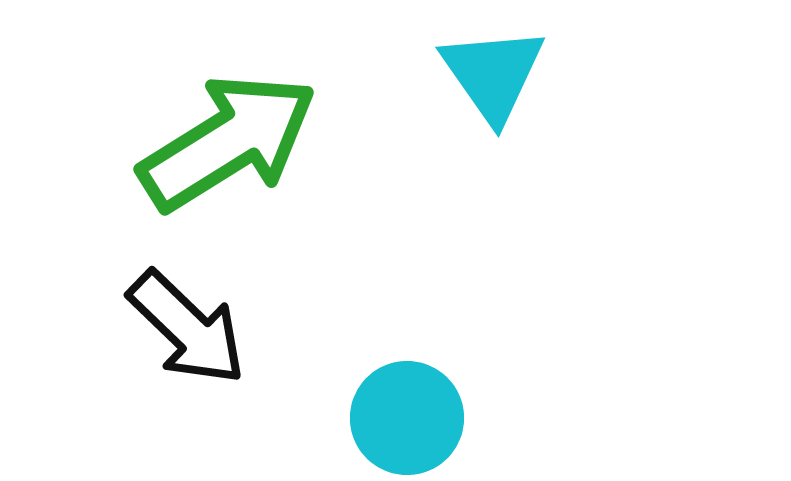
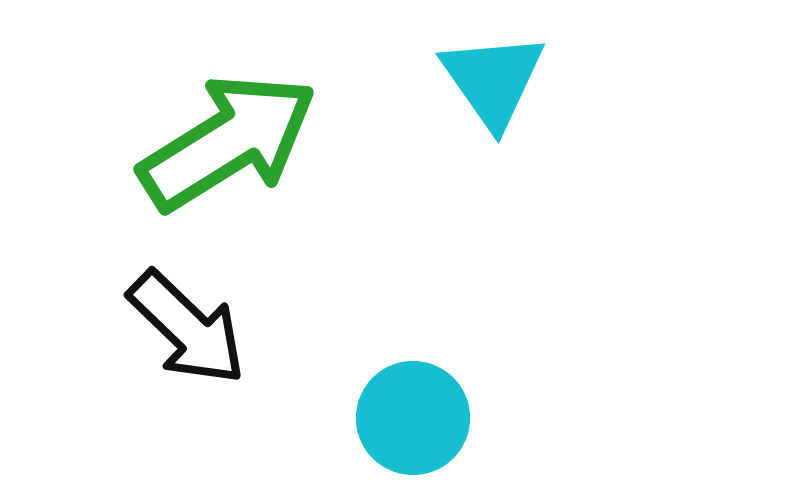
cyan triangle: moved 6 px down
cyan circle: moved 6 px right
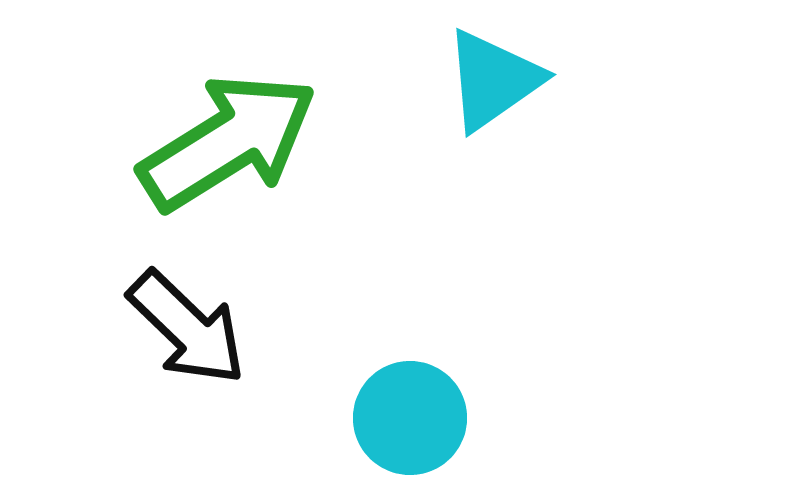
cyan triangle: rotated 30 degrees clockwise
cyan circle: moved 3 px left
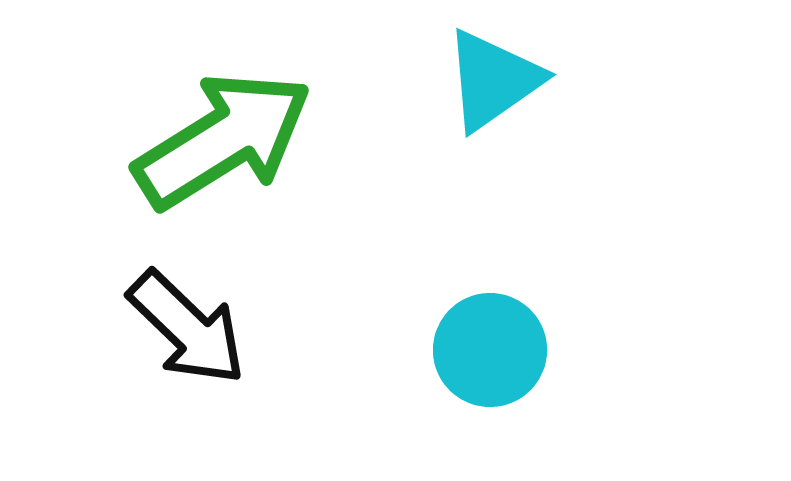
green arrow: moved 5 px left, 2 px up
cyan circle: moved 80 px right, 68 px up
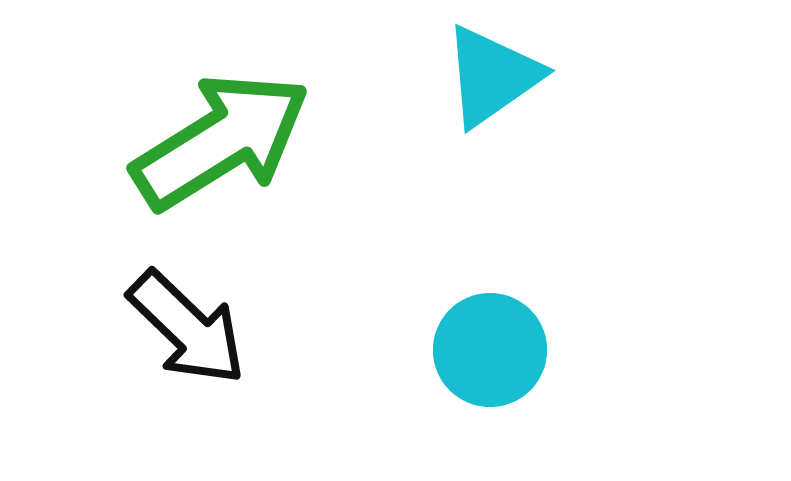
cyan triangle: moved 1 px left, 4 px up
green arrow: moved 2 px left, 1 px down
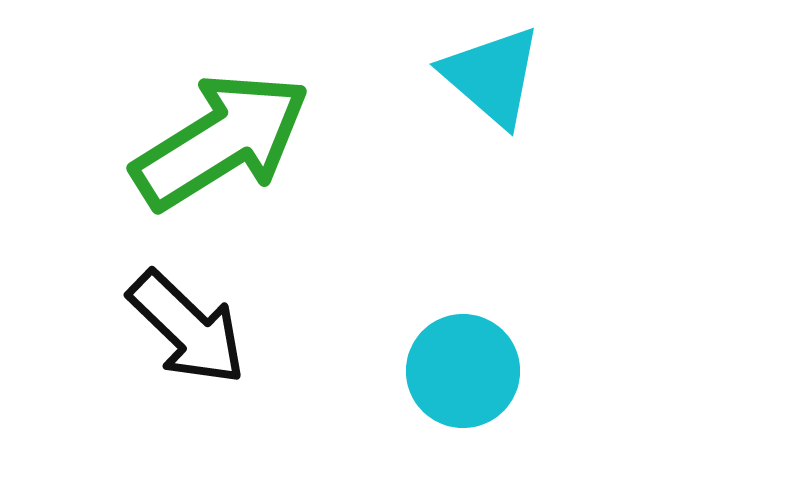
cyan triangle: rotated 44 degrees counterclockwise
cyan circle: moved 27 px left, 21 px down
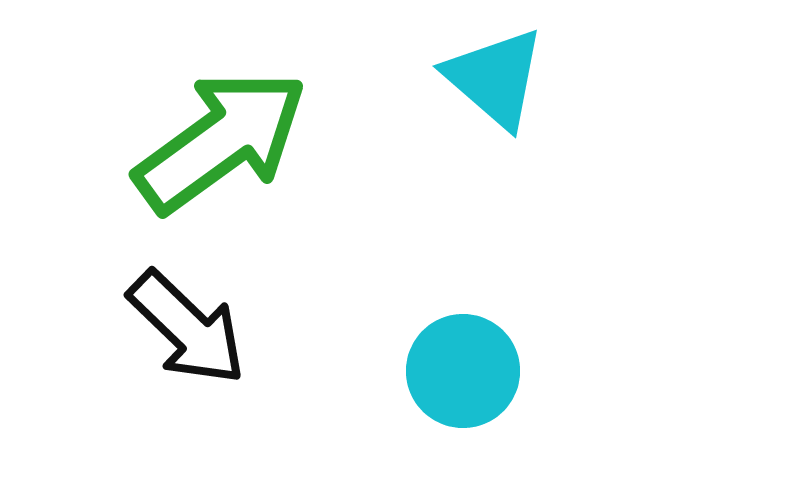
cyan triangle: moved 3 px right, 2 px down
green arrow: rotated 4 degrees counterclockwise
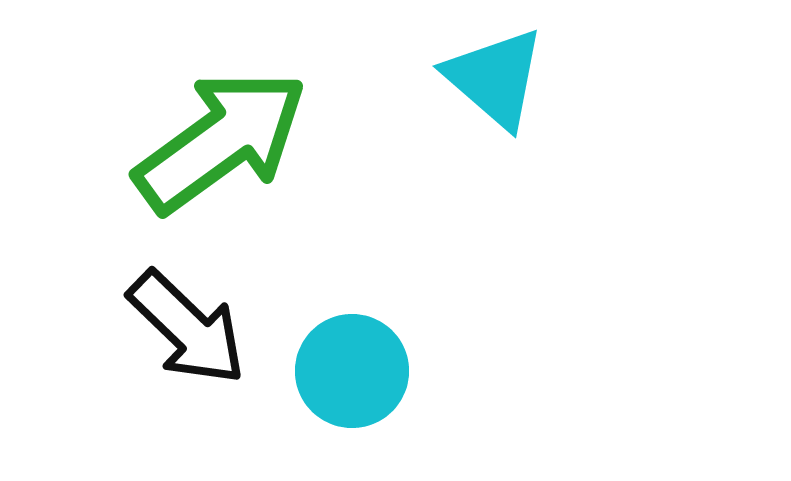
cyan circle: moved 111 px left
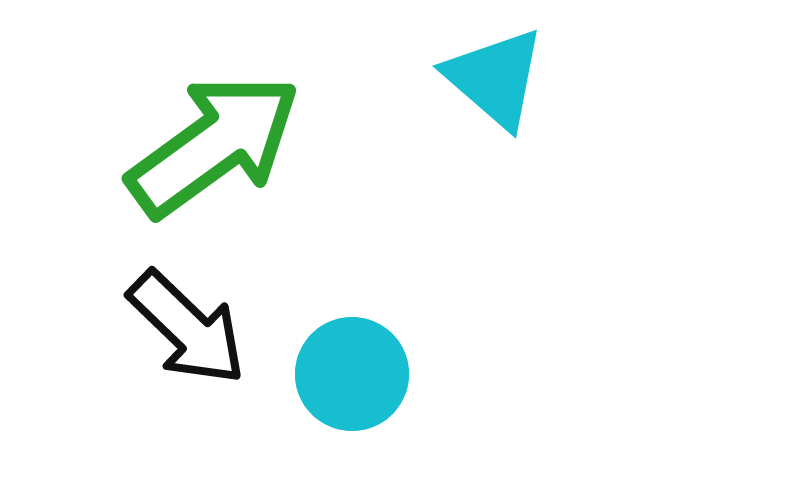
green arrow: moved 7 px left, 4 px down
cyan circle: moved 3 px down
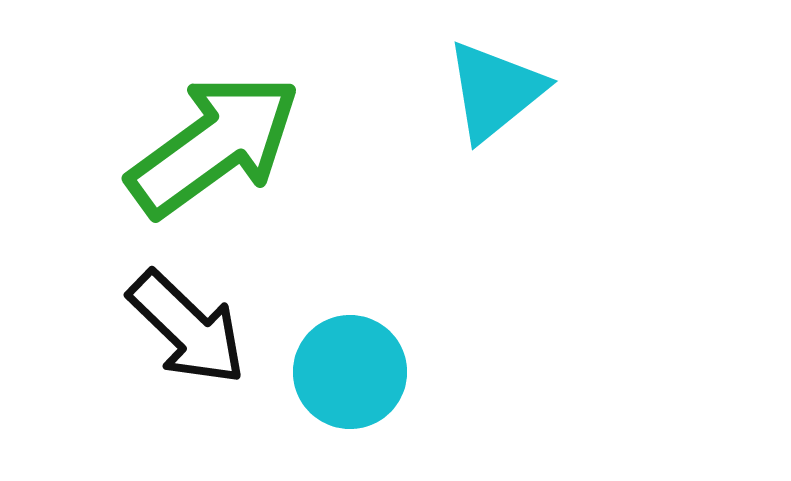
cyan triangle: moved 13 px down; rotated 40 degrees clockwise
cyan circle: moved 2 px left, 2 px up
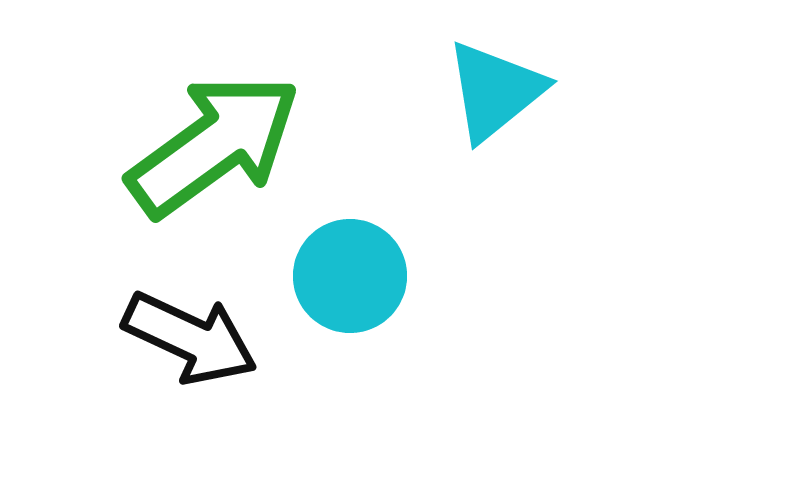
black arrow: moved 3 px right, 10 px down; rotated 19 degrees counterclockwise
cyan circle: moved 96 px up
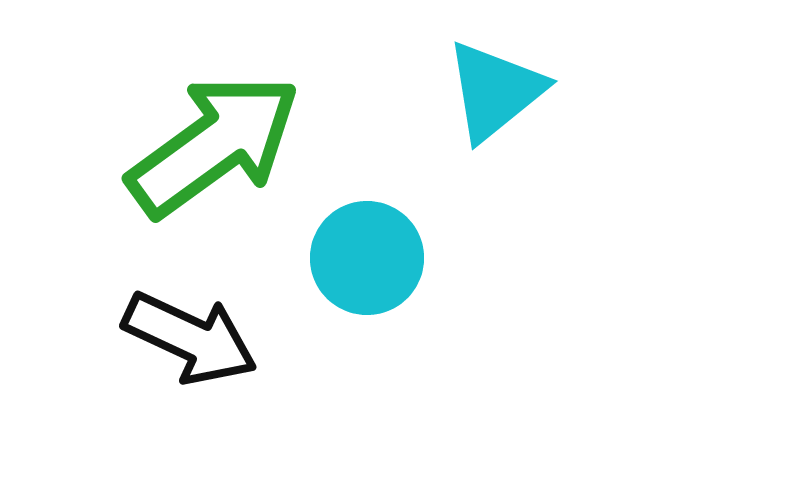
cyan circle: moved 17 px right, 18 px up
